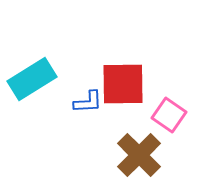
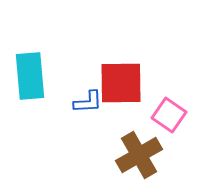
cyan rectangle: moved 2 px left, 3 px up; rotated 63 degrees counterclockwise
red square: moved 2 px left, 1 px up
brown cross: rotated 15 degrees clockwise
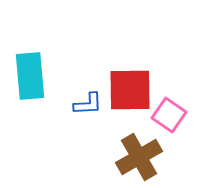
red square: moved 9 px right, 7 px down
blue L-shape: moved 2 px down
brown cross: moved 2 px down
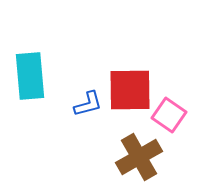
blue L-shape: rotated 12 degrees counterclockwise
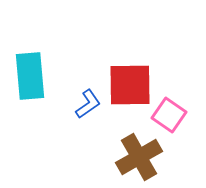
red square: moved 5 px up
blue L-shape: rotated 20 degrees counterclockwise
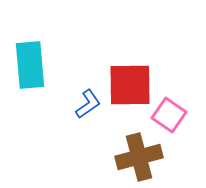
cyan rectangle: moved 11 px up
brown cross: rotated 15 degrees clockwise
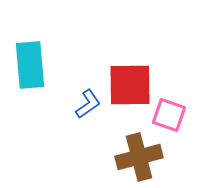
pink square: rotated 16 degrees counterclockwise
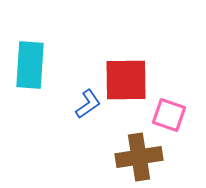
cyan rectangle: rotated 9 degrees clockwise
red square: moved 4 px left, 5 px up
brown cross: rotated 6 degrees clockwise
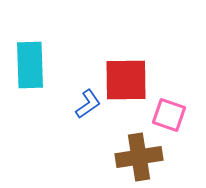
cyan rectangle: rotated 6 degrees counterclockwise
